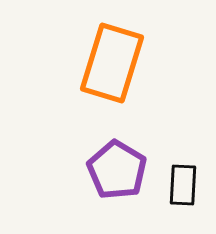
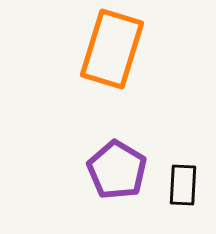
orange rectangle: moved 14 px up
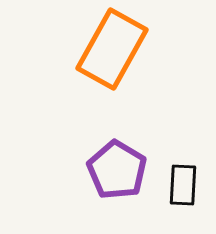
orange rectangle: rotated 12 degrees clockwise
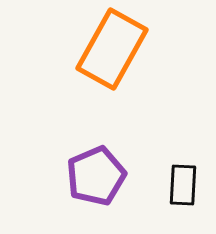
purple pentagon: moved 21 px left, 6 px down; rotated 18 degrees clockwise
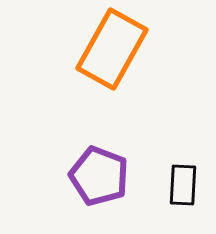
purple pentagon: moved 3 px right; rotated 28 degrees counterclockwise
